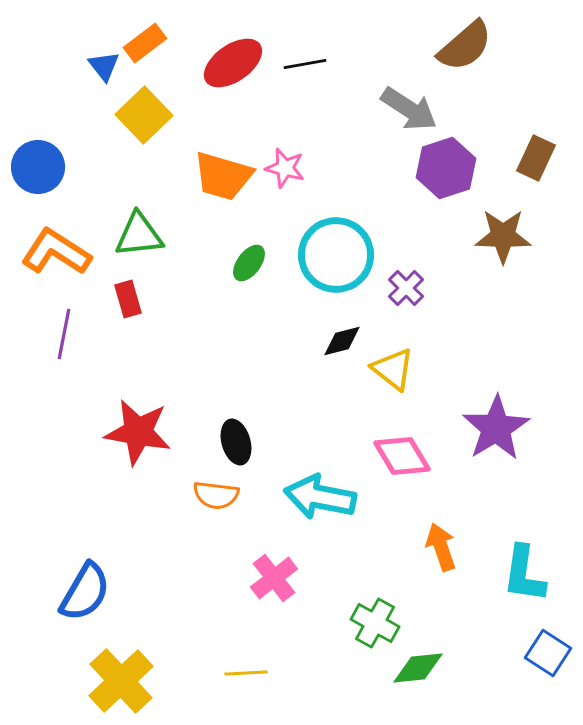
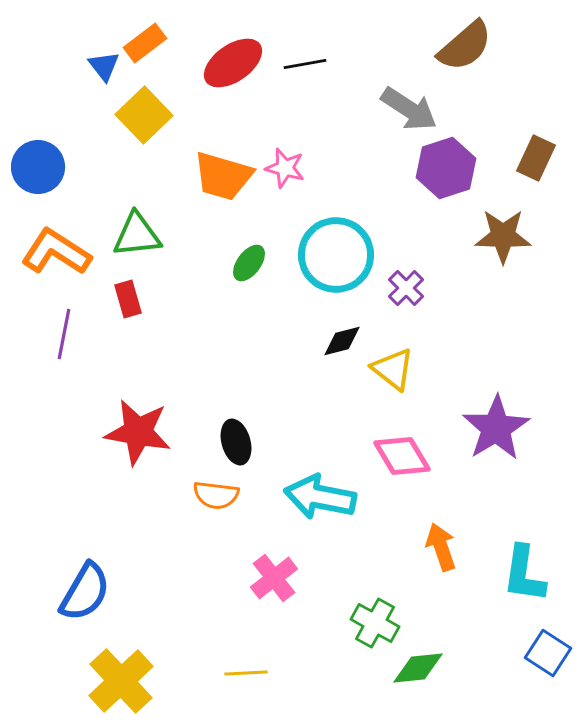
green triangle: moved 2 px left
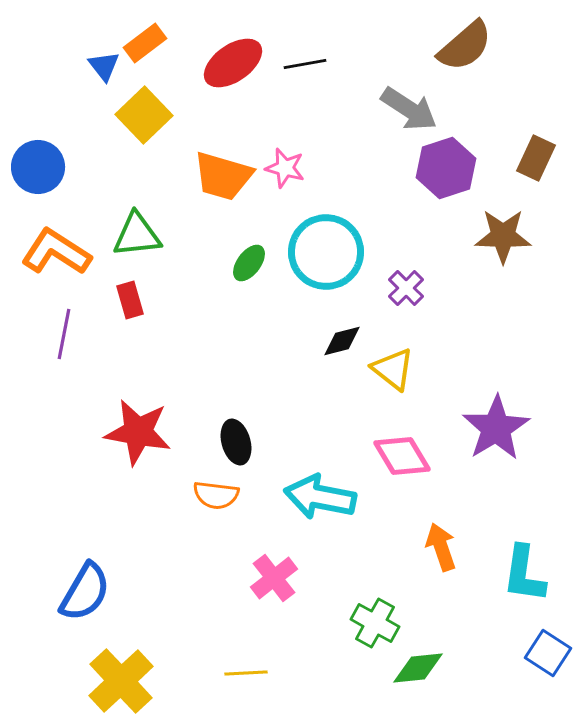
cyan circle: moved 10 px left, 3 px up
red rectangle: moved 2 px right, 1 px down
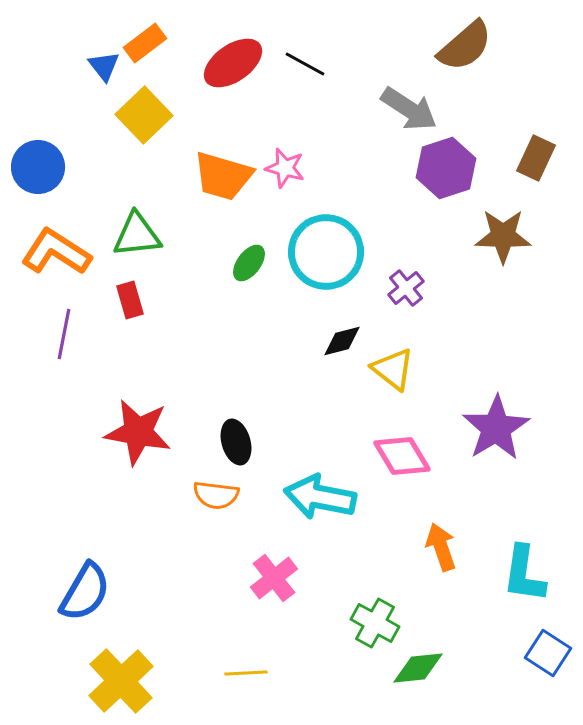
black line: rotated 39 degrees clockwise
purple cross: rotated 6 degrees clockwise
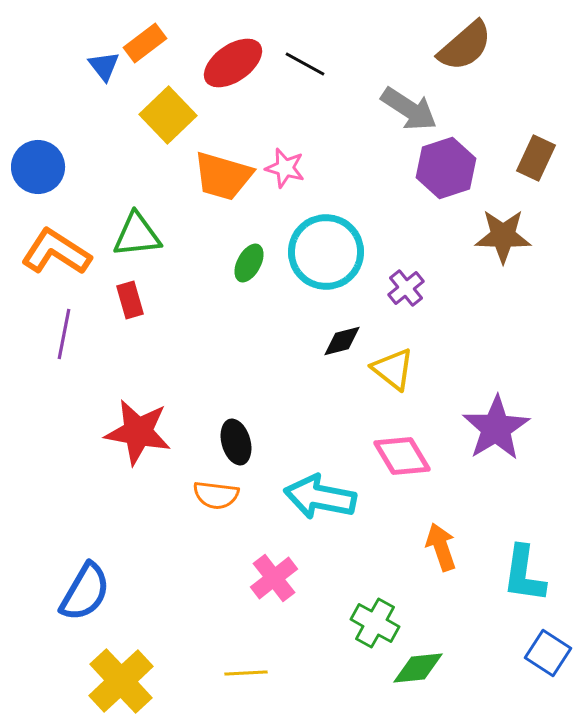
yellow square: moved 24 px right
green ellipse: rotated 9 degrees counterclockwise
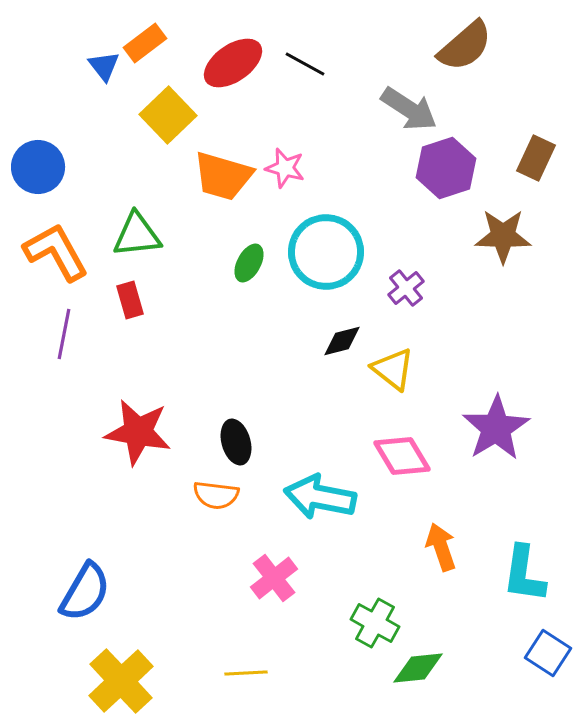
orange L-shape: rotated 28 degrees clockwise
